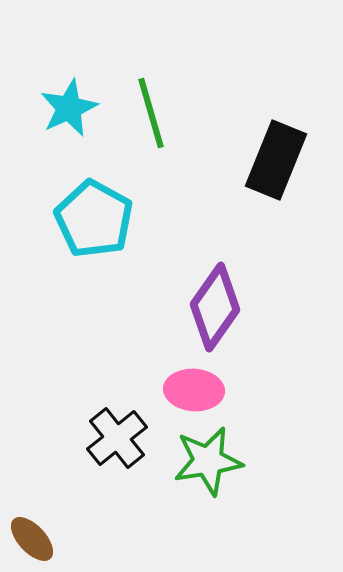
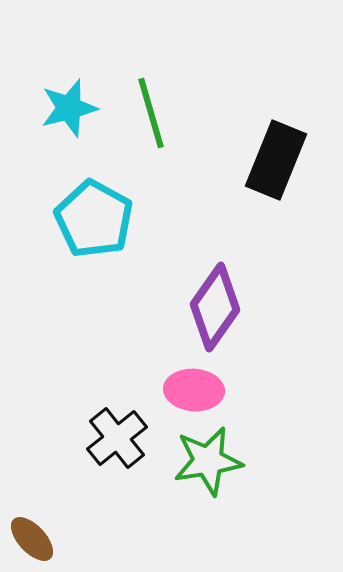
cyan star: rotated 10 degrees clockwise
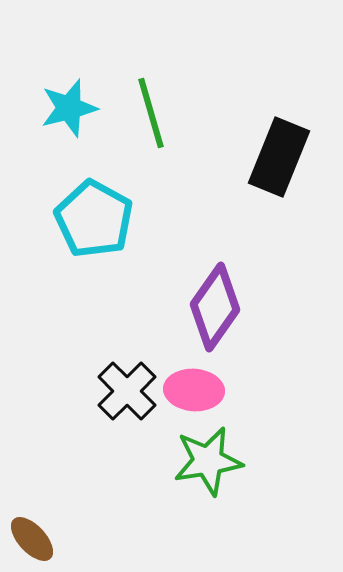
black rectangle: moved 3 px right, 3 px up
black cross: moved 10 px right, 47 px up; rotated 6 degrees counterclockwise
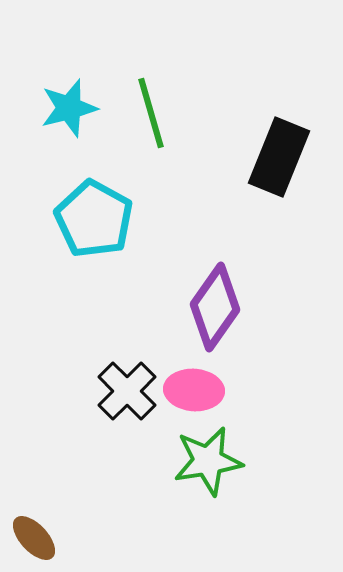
brown ellipse: moved 2 px right, 1 px up
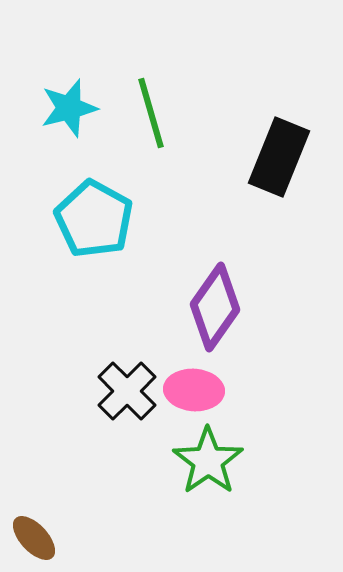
green star: rotated 26 degrees counterclockwise
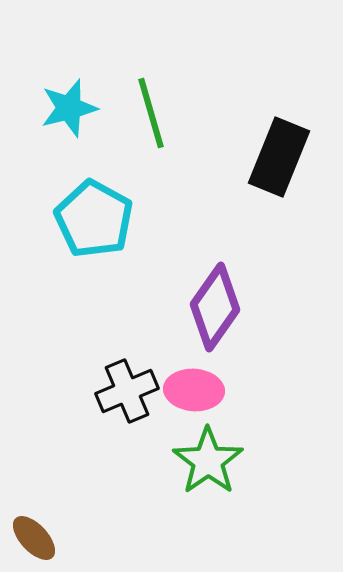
black cross: rotated 22 degrees clockwise
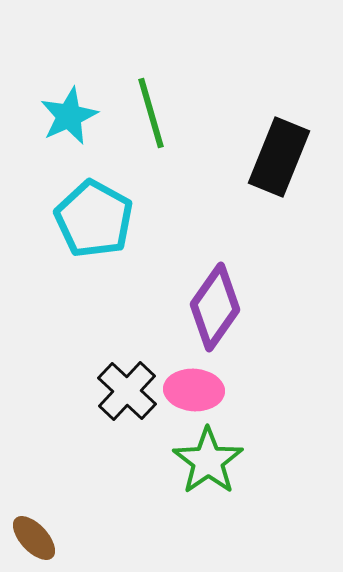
cyan star: moved 8 px down; rotated 10 degrees counterclockwise
black cross: rotated 24 degrees counterclockwise
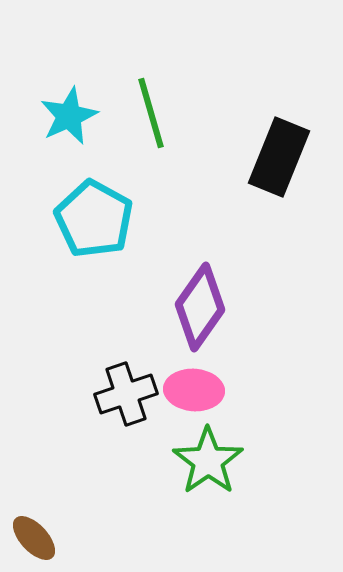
purple diamond: moved 15 px left
black cross: moved 1 px left, 3 px down; rotated 28 degrees clockwise
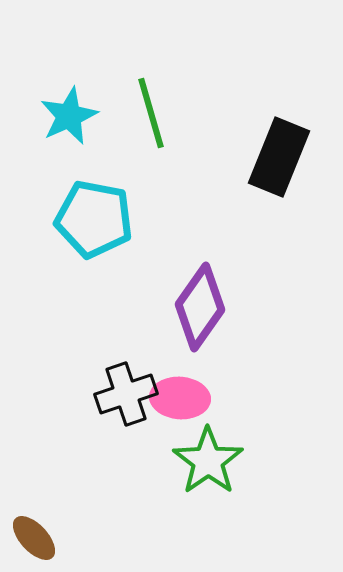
cyan pentagon: rotated 18 degrees counterclockwise
pink ellipse: moved 14 px left, 8 px down
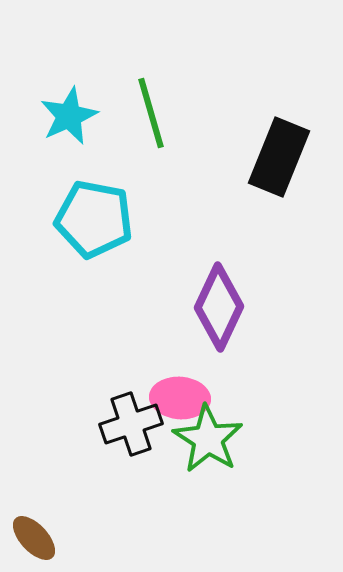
purple diamond: moved 19 px right; rotated 10 degrees counterclockwise
black cross: moved 5 px right, 30 px down
green star: moved 22 px up; rotated 4 degrees counterclockwise
